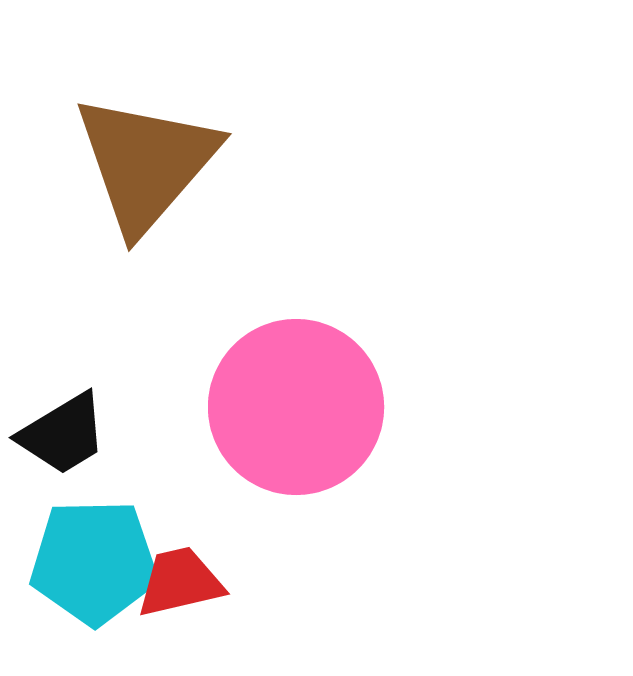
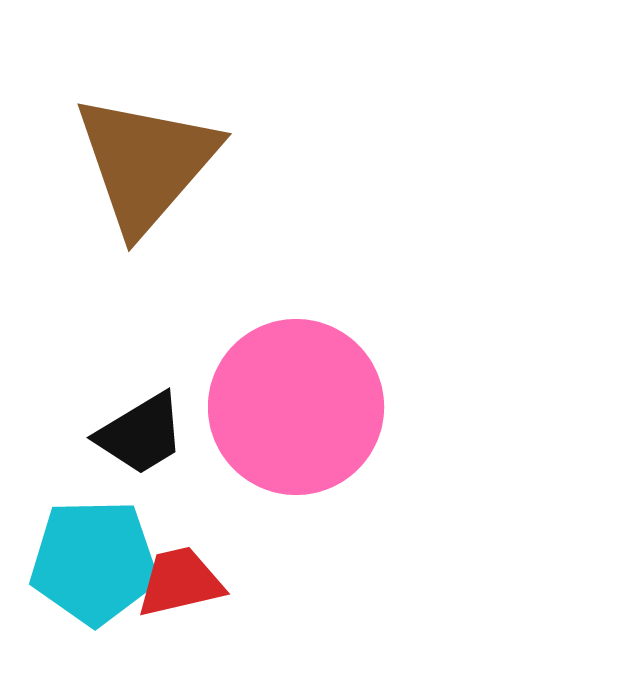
black trapezoid: moved 78 px right
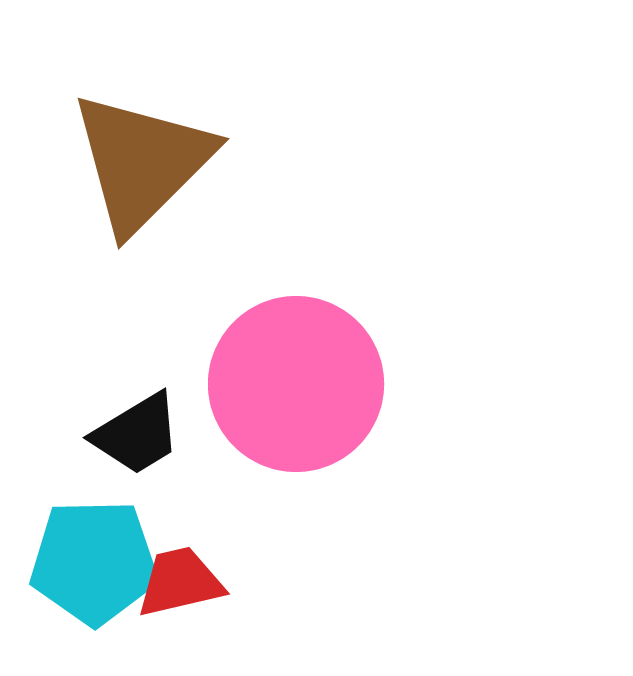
brown triangle: moved 4 px left, 1 px up; rotated 4 degrees clockwise
pink circle: moved 23 px up
black trapezoid: moved 4 px left
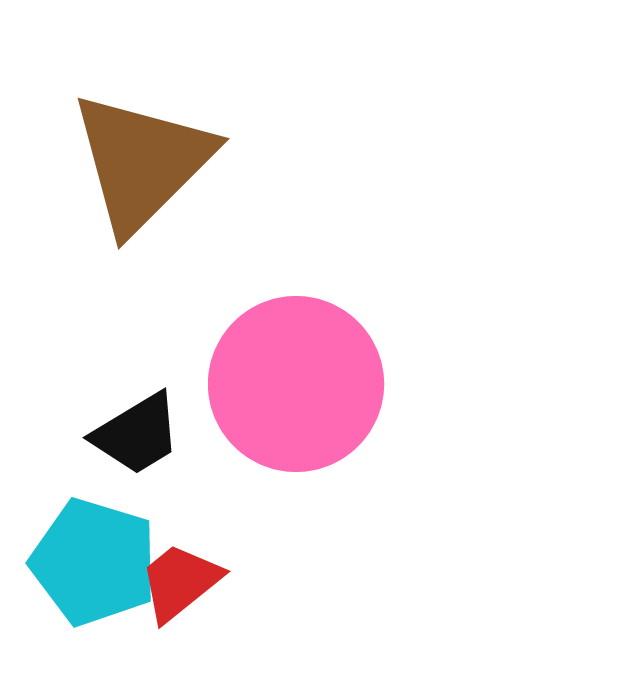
cyan pentagon: rotated 18 degrees clockwise
red trapezoid: rotated 26 degrees counterclockwise
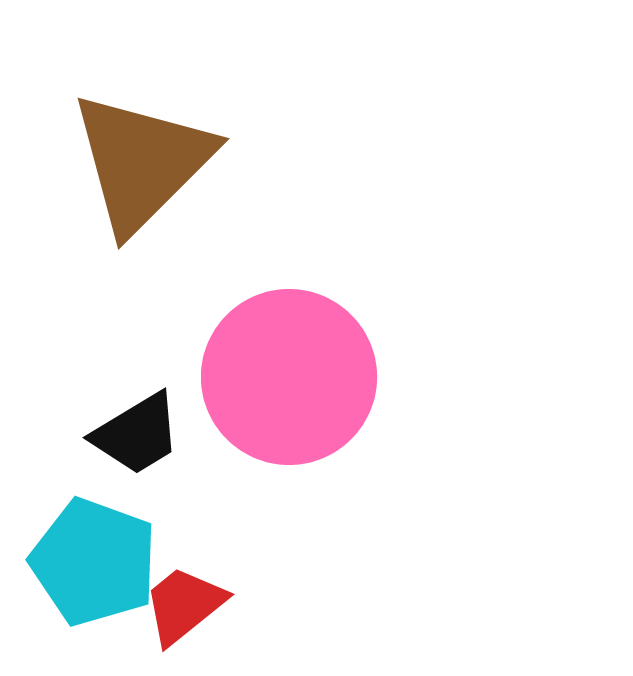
pink circle: moved 7 px left, 7 px up
cyan pentagon: rotated 3 degrees clockwise
red trapezoid: moved 4 px right, 23 px down
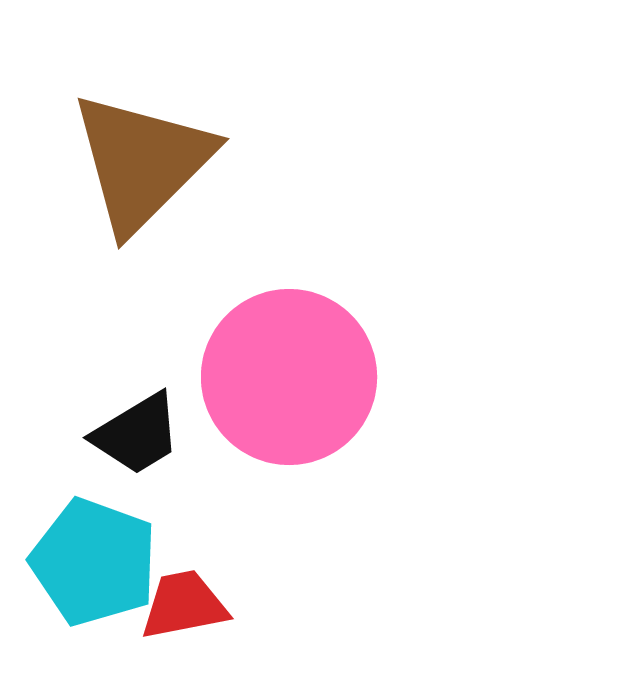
red trapezoid: rotated 28 degrees clockwise
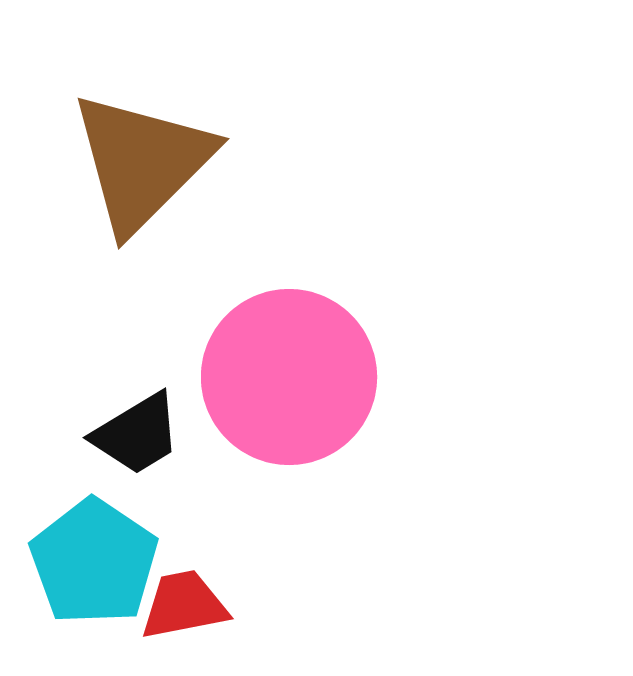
cyan pentagon: rotated 14 degrees clockwise
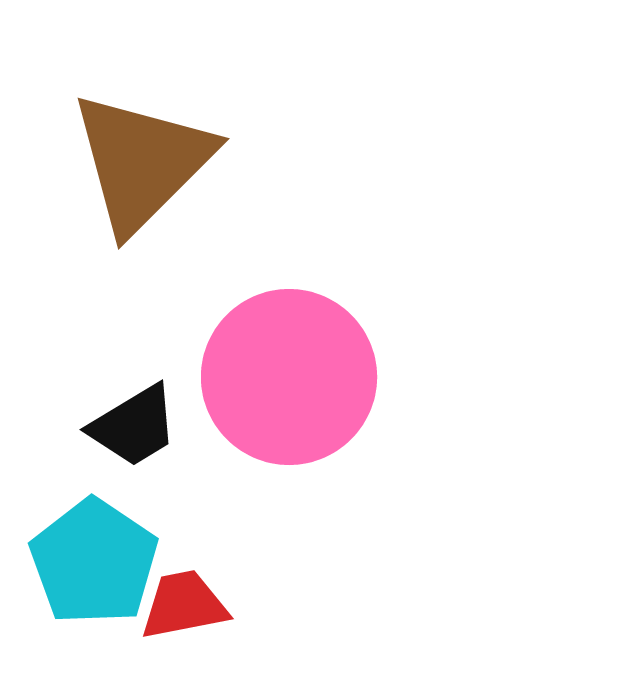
black trapezoid: moved 3 px left, 8 px up
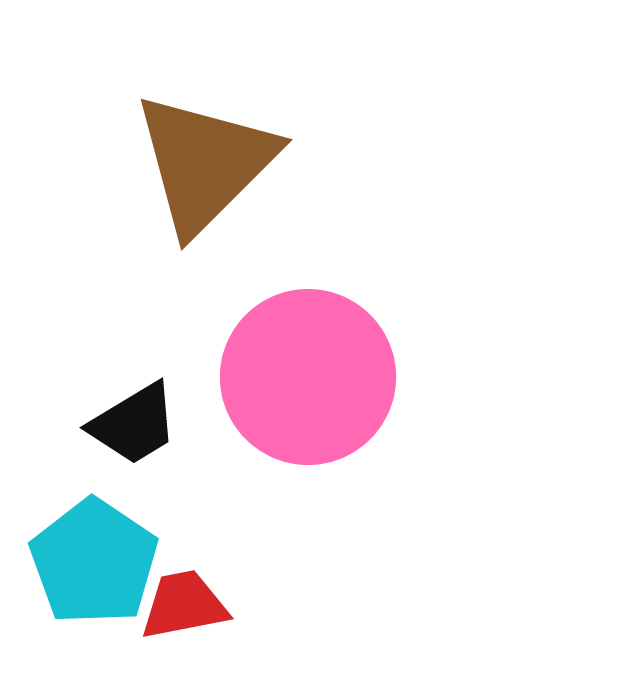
brown triangle: moved 63 px right, 1 px down
pink circle: moved 19 px right
black trapezoid: moved 2 px up
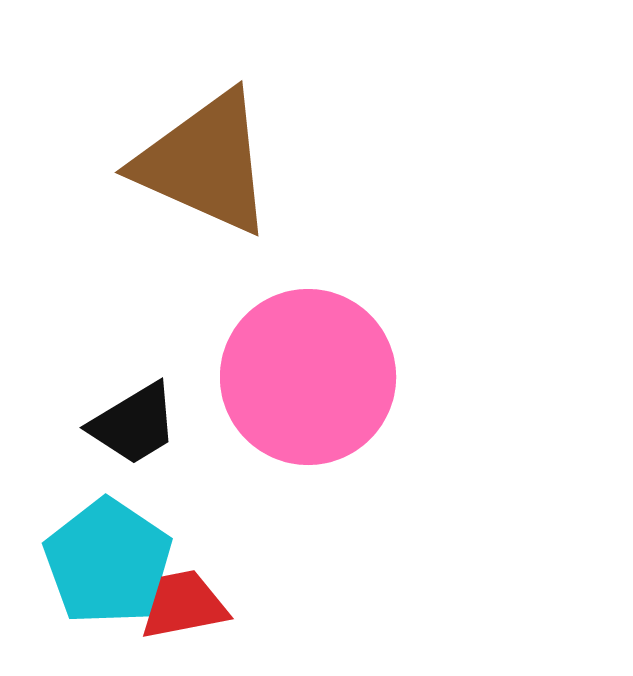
brown triangle: rotated 51 degrees counterclockwise
cyan pentagon: moved 14 px right
